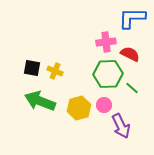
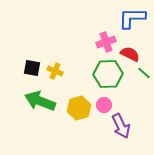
pink cross: rotated 12 degrees counterclockwise
green line: moved 12 px right, 15 px up
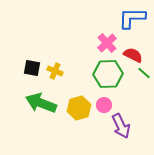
pink cross: moved 1 px right, 1 px down; rotated 24 degrees counterclockwise
red semicircle: moved 3 px right, 1 px down
green arrow: moved 1 px right, 2 px down
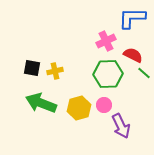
pink cross: moved 1 px left, 2 px up; rotated 18 degrees clockwise
yellow cross: rotated 35 degrees counterclockwise
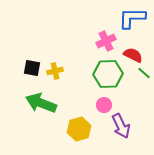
yellow hexagon: moved 21 px down
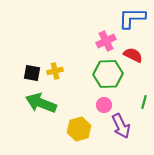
black square: moved 5 px down
green line: moved 29 px down; rotated 64 degrees clockwise
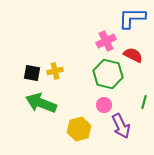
green hexagon: rotated 16 degrees clockwise
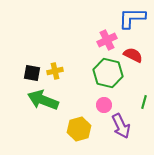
pink cross: moved 1 px right, 1 px up
green hexagon: moved 1 px up
green arrow: moved 2 px right, 3 px up
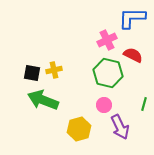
yellow cross: moved 1 px left, 1 px up
green line: moved 2 px down
purple arrow: moved 1 px left, 1 px down
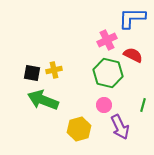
green line: moved 1 px left, 1 px down
